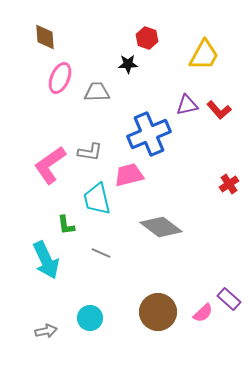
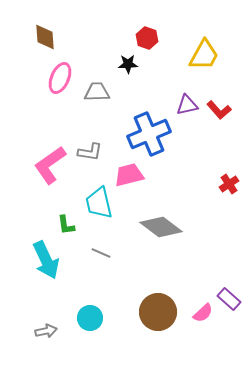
cyan trapezoid: moved 2 px right, 4 px down
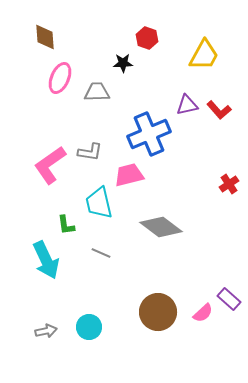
black star: moved 5 px left, 1 px up
cyan circle: moved 1 px left, 9 px down
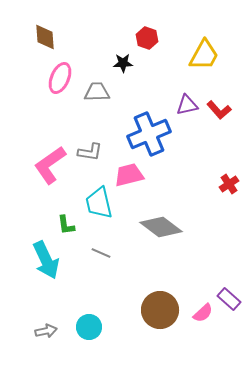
brown circle: moved 2 px right, 2 px up
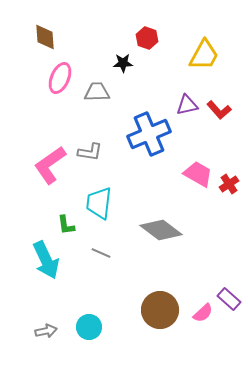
pink trapezoid: moved 69 px right, 1 px up; rotated 44 degrees clockwise
cyan trapezoid: rotated 20 degrees clockwise
gray diamond: moved 3 px down
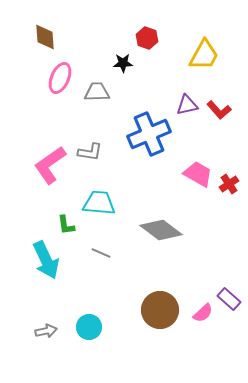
cyan trapezoid: rotated 88 degrees clockwise
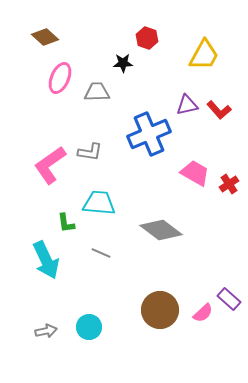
brown diamond: rotated 44 degrees counterclockwise
pink trapezoid: moved 3 px left, 1 px up
green L-shape: moved 2 px up
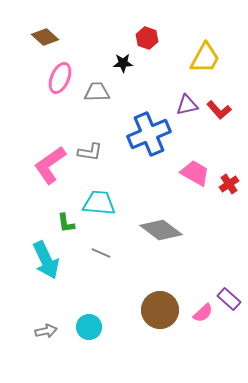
yellow trapezoid: moved 1 px right, 3 px down
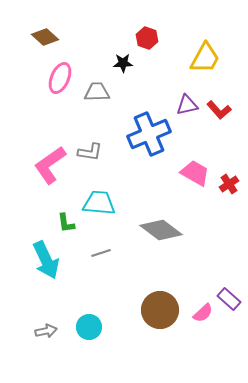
gray line: rotated 42 degrees counterclockwise
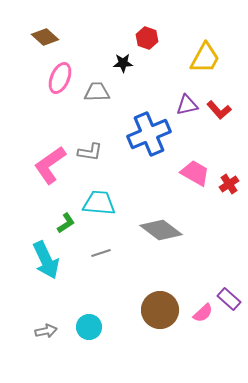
green L-shape: rotated 115 degrees counterclockwise
